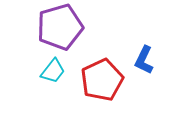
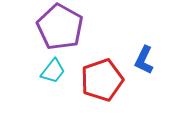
purple pentagon: rotated 27 degrees counterclockwise
red pentagon: rotated 6 degrees clockwise
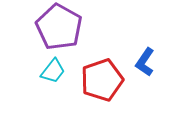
purple pentagon: moved 1 px left
blue L-shape: moved 1 px right, 2 px down; rotated 8 degrees clockwise
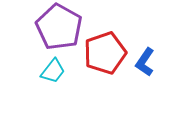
red pentagon: moved 3 px right, 27 px up
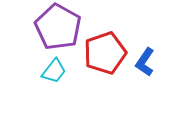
purple pentagon: moved 1 px left
cyan trapezoid: moved 1 px right
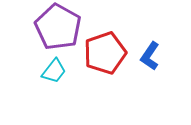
blue L-shape: moved 5 px right, 6 px up
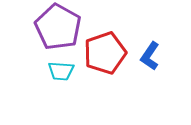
cyan trapezoid: moved 7 px right; rotated 56 degrees clockwise
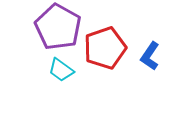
red pentagon: moved 5 px up
cyan trapezoid: moved 1 px up; rotated 32 degrees clockwise
